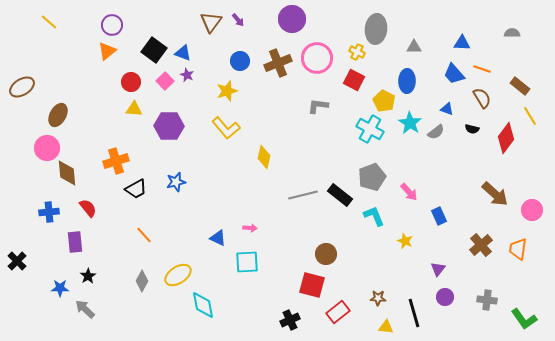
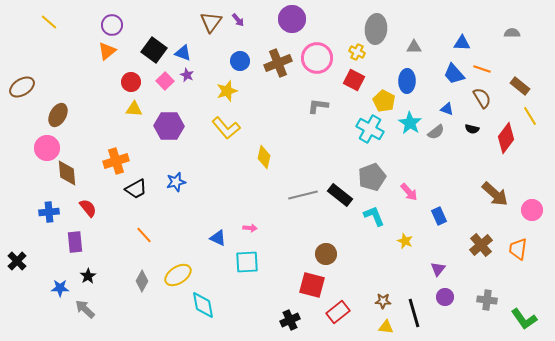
brown star at (378, 298): moved 5 px right, 3 px down
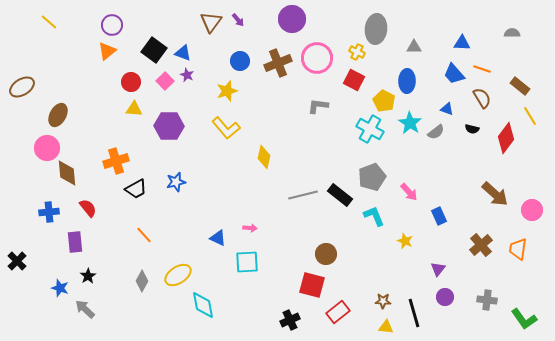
blue star at (60, 288): rotated 18 degrees clockwise
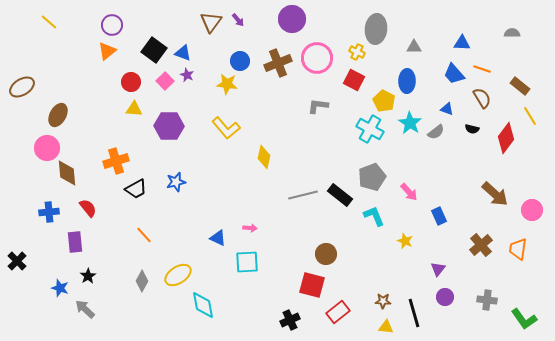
yellow star at (227, 91): moved 7 px up; rotated 25 degrees clockwise
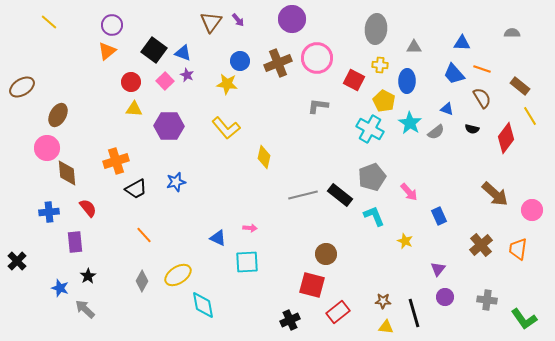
yellow cross at (357, 52): moved 23 px right, 13 px down; rotated 21 degrees counterclockwise
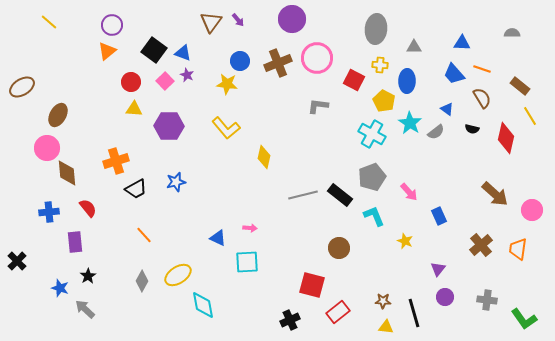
blue triangle at (447, 109): rotated 16 degrees clockwise
cyan cross at (370, 129): moved 2 px right, 5 px down
red diamond at (506, 138): rotated 24 degrees counterclockwise
brown circle at (326, 254): moved 13 px right, 6 px up
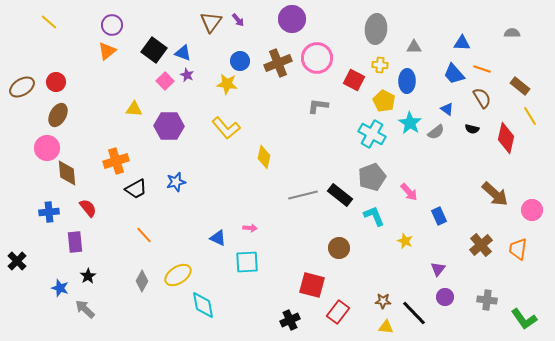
red circle at (131, 82): moved 75 px left
red rectangle at (338, 312): rotated 15 degrees counterclockwise
black line at (414, 313): rotated 28 degrees counterclockwise
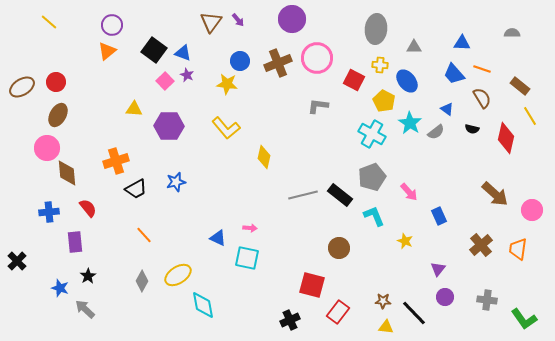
blue ellipse at (407, 81): rotated 40 degrees counterclockwise
cyan square at (247, 262): moved 4 px up; rotated 15 degrees clockwise
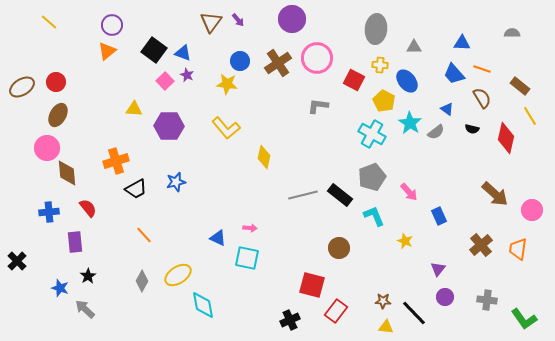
brown cross at (278, 63): rotated 12 degrees counterclockwise
red rectangle at (338, 312): moved 2 px left, 1 px up
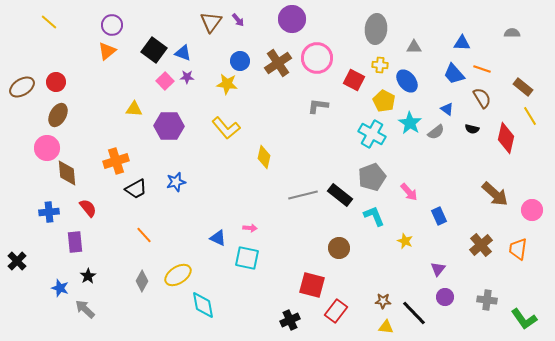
purple star at (187, 75): moved 2 px down; rotated 24 degrees counterclockwise
brown rectangle at (520, 86): moved 3 px right, 1 px down
